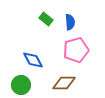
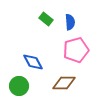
blue diamond: moved 2 px down
green circle: moved 2 px left, 1 px down
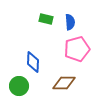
green rectangle: rotated 24 degrees counterclockwise
pink pentagon: moved 1 px right, 1 px up
blue diamond: rotated 30 degrees clockwise
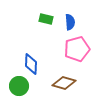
blue diamond: moved 2 px left, 2 px down
brown diamond: rotated 15 degrees clockwise
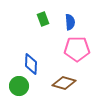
green rectangle: moved 3 px left; rotated 56 degrees clockwise
pink pentagon: rotated 15 degrees clockwise
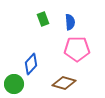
blue diamond: rotated 40 degrees clockwise
green circle: moved 5 px left, 2 px up
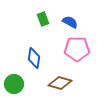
blue semicircle: rotated 56 degrees counterclockwise
blue diamond: moved 3 px right, 6 px up; rotated 35 degrees counterclockwise
brown diamond: moved 4 px left
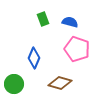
blue semicircle: rotated 14 degrees counterclockwise
pink pentagon: rotated 20 degrees clockwise
blue diamond: rotated 15 degrees clockwise
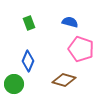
green rectangle: moved 14 px left, 4 px down
pink pentagon: moved 4 px right
blue diamond: moved 6 px left, 3 px down
brown diamond: moved 4 px right, 3 px up
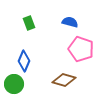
blue diamond: moved 4 px left
